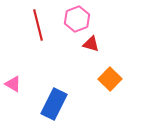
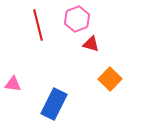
pink triangle: rotated 24 degrees counterclockwise
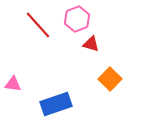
red line: rotated 28 degrees counterclockwise
blue rectangle: moved 2 px right; rotated 44 degrees clockwise
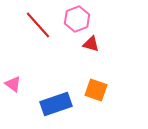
orange square: moved 14 px left, 11 px down; rotated 25 degrees counterclockwise
pink triangle: rotated 30 degrees clockwise
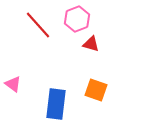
blue rectangle: rotated 64 degrees counterclockwise
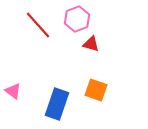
pink triangle: moved 7 px down
blue rectangle: moved 1 px right; rotated 12 degrees clockwise
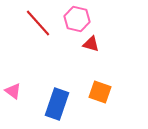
pink hexagon: rotated 25 degrees counterclockwise
red line: moved 2 px up
orange square: moved 4 px right, 2 px down
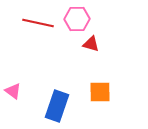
pink hexagon: rotated 15 degrees counterclockwise
red line: rotated 36 degrees counterclockwise
orange square: rotated 20 degrees counterclockwise
blue rectangle: moved 2 px down
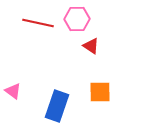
red triangle: moved 2 px down; rotated 18 degrees clockwise
